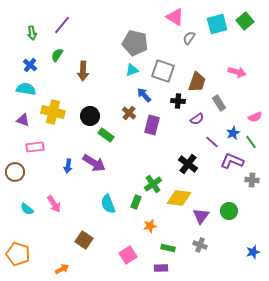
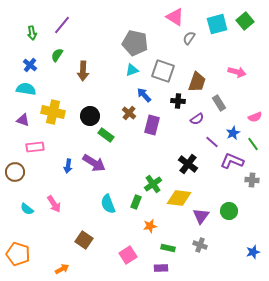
green line at (251, 142): moved 2 px right, 2 px down
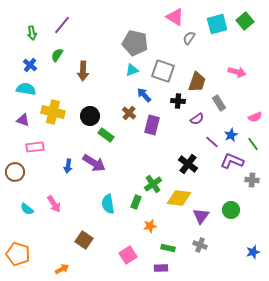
blue star at (233, 133): moved 2 px left, 2 px down
cyan semicircle at (108, 204): rotated 12 degrees clockwise
green circle at (229, 211): moved 2 px right, 1 px up
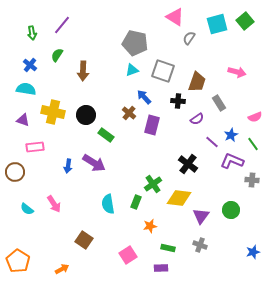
blue arrow at (144, 95): moved 2 px down
black circle at (90, 116): moved 4 px left, 1 px up
orange pentagon at (18, 254): moved 7 px down; rotated 15 degrees clockwise
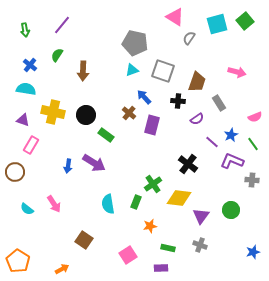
green arrow at (32, 33): moved 7 px left, 3 px up
pink rectangle at (35, 147): moved 4 px left, 2 px up; rotated 54 degrees counterclockwise
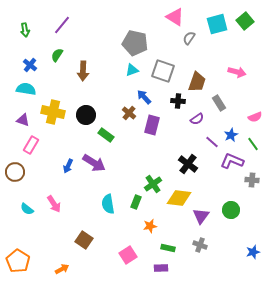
blue arrow at (68, 166): rotated 16 degrees clockwise
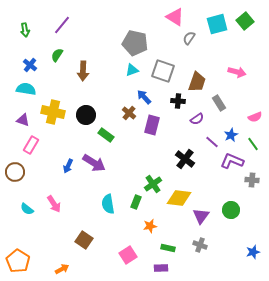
black cross at (188, 164): moved 3 px left, 5 px up
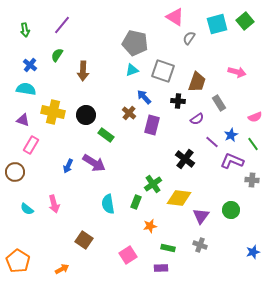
pink arrow at (54, 204): rotated 18 degrees clockwise
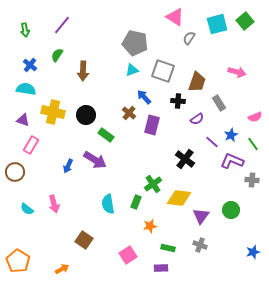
purple arrow at (94, 163): moved 1 px right, 3 px up
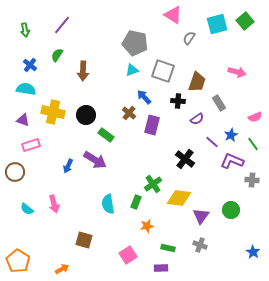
pink triangle at (175, 17): moved 2 px left, 2 px up
pink rectangle at (31, 145): rotated 42 degrees clockwise
orange star at (150, 226): moved 3 px left
brown square at (84, 240): rotated 18 degrees counterclockwise
blue star at (253, 252): rotated 24 degrees counterclockwise
